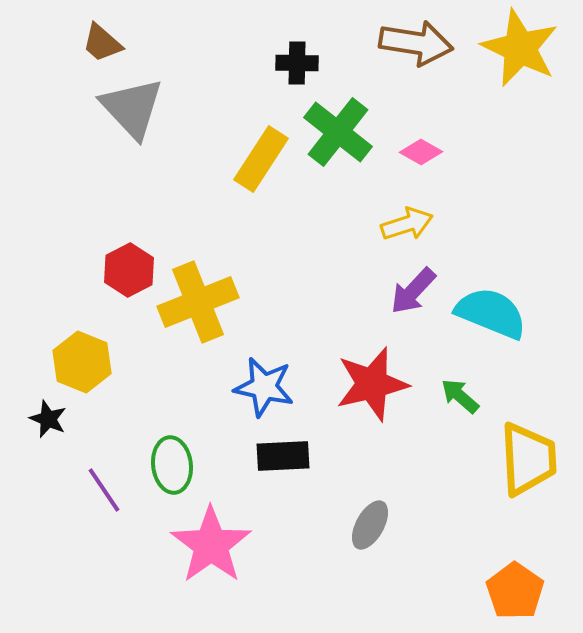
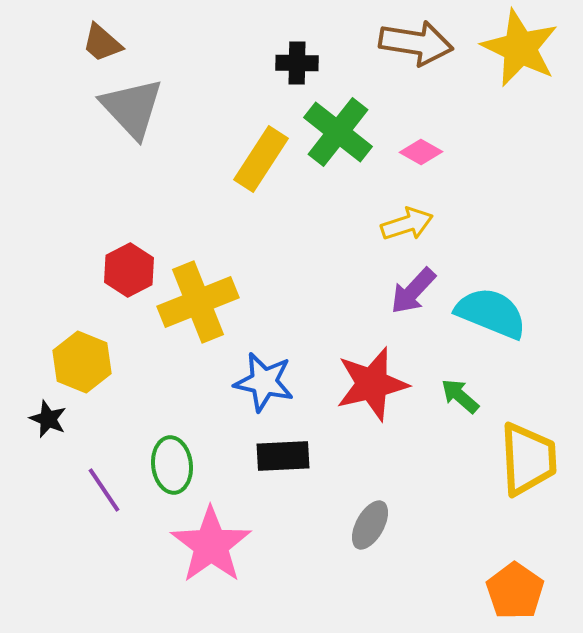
blue star: moved 5 px up
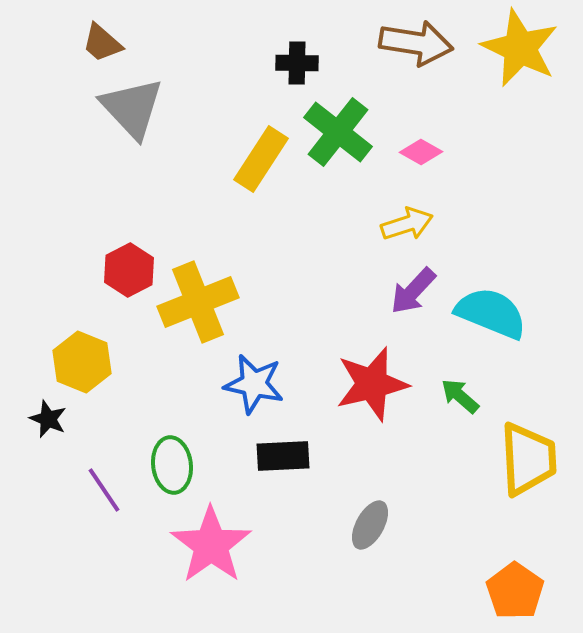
blue star: moved 10 px left, 2 px down
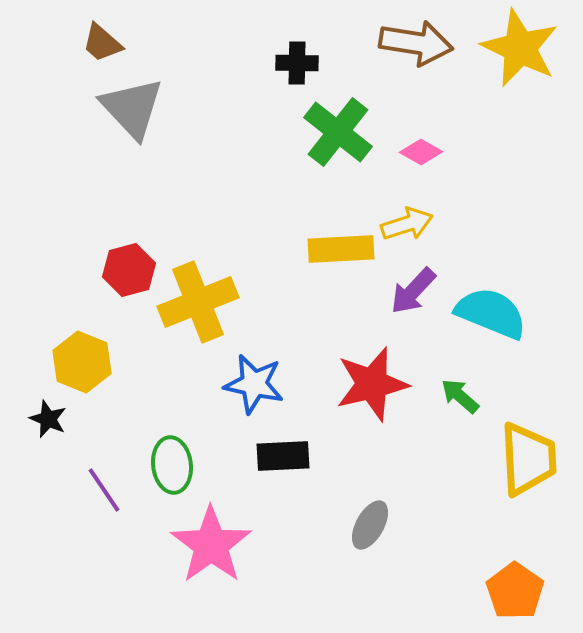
yellow rectangle: moved 80 px right, 90 px down; rotated 54 degrees clockwise
red hexagon: rotated 12 degrees clockwise
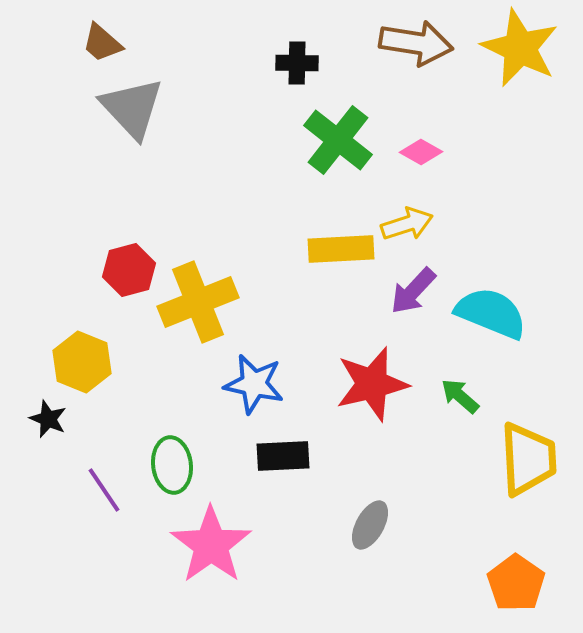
green cross: moved 8 px down
orange pentagon: moved 1 px right, 8 px up
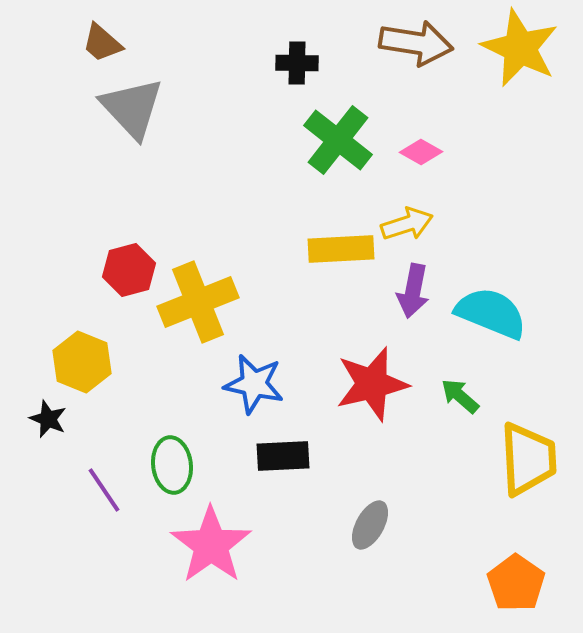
purple arrow: rotated 32 degrees counterclockwise
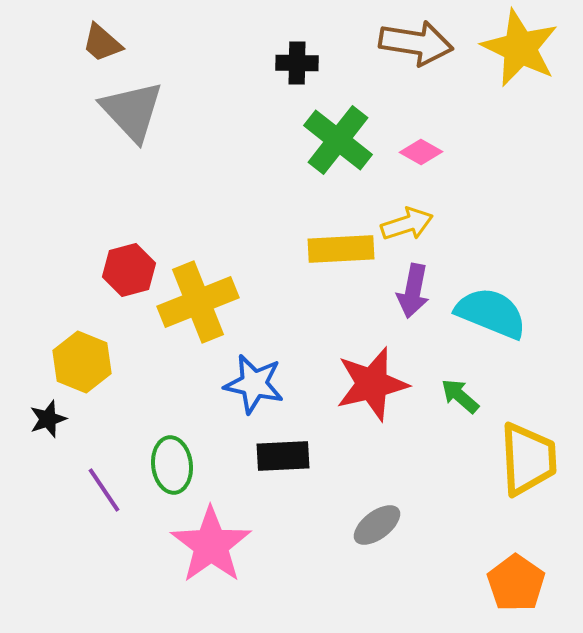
gray triangle: moved 3 px down
black star: rotated 30 degrees clockwise
gray ellipse: moved 7 px right; rotated 24 degrees clockwise
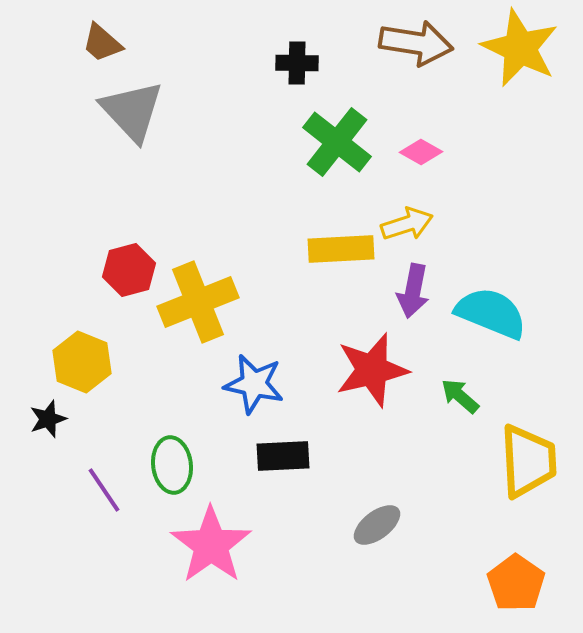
green cross: moved 1 px left, 2 px down
red star: moved 14 px up
yellow trapezoid: moved 2 px down
